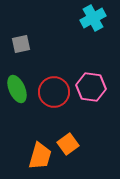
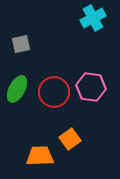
green ellipse: rotated 52 degrees clockwise
orange square: moved 2 px right, 5 px up
orange trapezoid: rotated 108 degrees counterclockwise
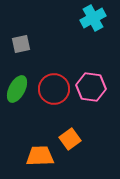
red circle: moved 3 px up
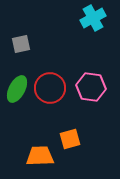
red circle: moved 4 px left, 1 px up
orange square: rotated 20 degrees clockwise
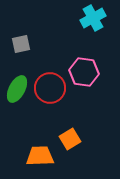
pink hexagon: moved 7 px left, 15 px up
orange square: rotated 15 degrees counterclockwise
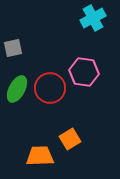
gray square: moved 8 px left, 4 px down
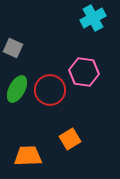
gray square: rotated 36 degrees clockwise
red circle: moved 2 px down
orange trapezoid: moved 12 px left
